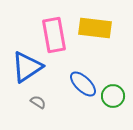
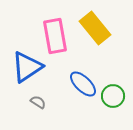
yellow rectangle: rotated 44 degrees clockwise
pink rectangle: moved 1 px right, 1 px down
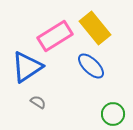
pink rectangle: rotated 68 degrees clockwise
blue ellipse: moved 8 px right, 18 px up
green circle: moved 18 px down
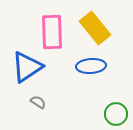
pink rectangle: moved 3 px left, 4 px up; rotated 60 degrees counterclockwise
blue ellipse: rotated 48 degrees counterclockwise
green circle: moved 3 px right
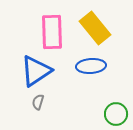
blue triangle: moved 9 px right, 4 px down
gray semicircle: rotated 105 degrees counterclockwise
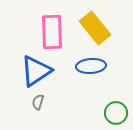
green circle: moved 1 px up
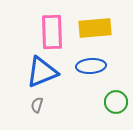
yellow rectangle: rotated 56 degrees counterclockwise
blue triangle: moved 6 px right, 1 px down; rotated 12 degrees clockwise
gray semicircle: moved 1 px left, 3 px down
green circle: moved 11 px up
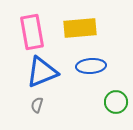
yellow rectangle: moved 15 px left
pink rectangle: moved 20 px left; rotated 8 degrees counterclockwise
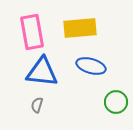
blue ellipse: rotated 20 degrees clockwise
blue triangle: rotated 28 degrees clockwise
